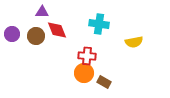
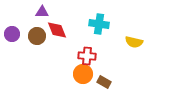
brown circle: moved 1 px right
yellow semicircle: rotated 24 degrees clockwise
orange circle: moved 1 px left, 1 px down
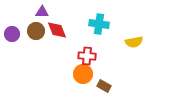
brown circle: moved 1 px left, 5 px up
yellow semicircle: rotated 24 degrees counterclockwise
brown rectangle: moved 4 px down
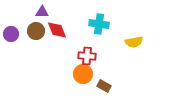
purple circle: moved 1 px left
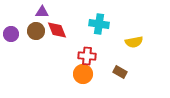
brown rectangle: moved 16 px right, 14 px up
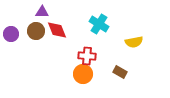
cyan cross: rotated 24 degrees clockwise
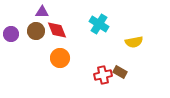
red cross: moved 16 px right, 19 px down; rotated 18 degrees counterclockwise
orange circle: moved 23 px left, 16 px up
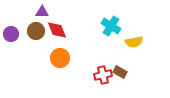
cyan cross: moved 12 px right, 2 px down
